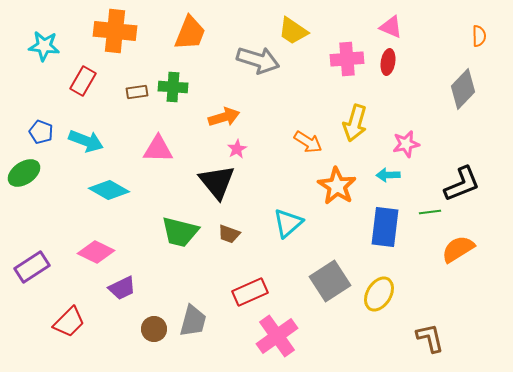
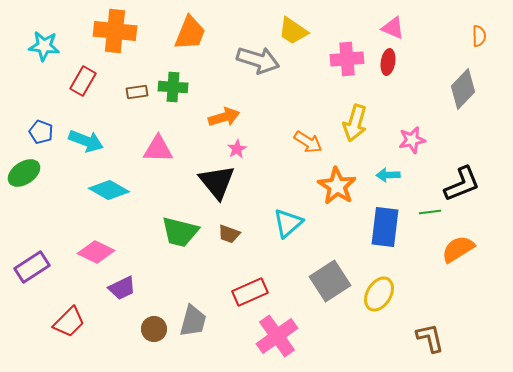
pink triangle at (391, 27): moved 2 px right, 1 px down
pink star at (406, 144): moved 6 px right, 4 px up
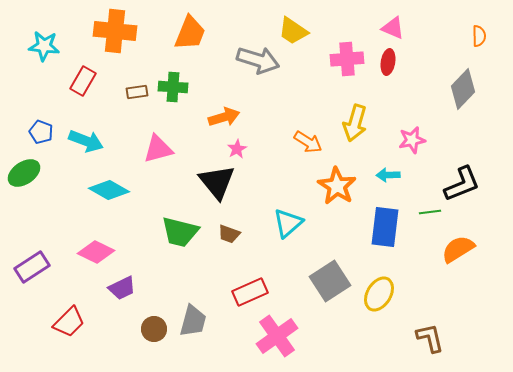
pink triangle at (158, 149): rotated 16 degrees counterclockwise
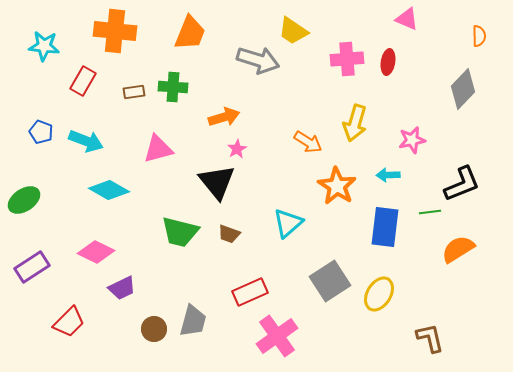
pink triangle at (393, 28): moved 14 px right, 9 px up
brown rectangle at (137, 92): moved 3 px left
green ellipse at (24, 173): moved 27 px down
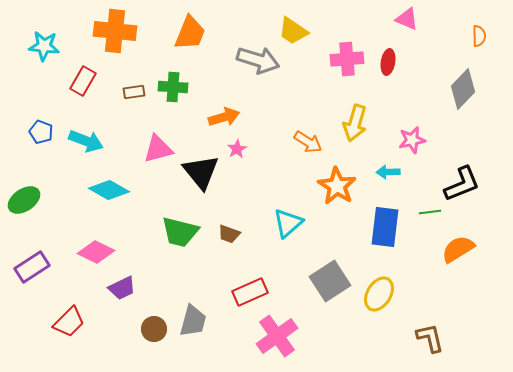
cyan arrow at (388, 175): moved 3 px up
black triangle at (217, 182): moved 16 px left, 10 px up
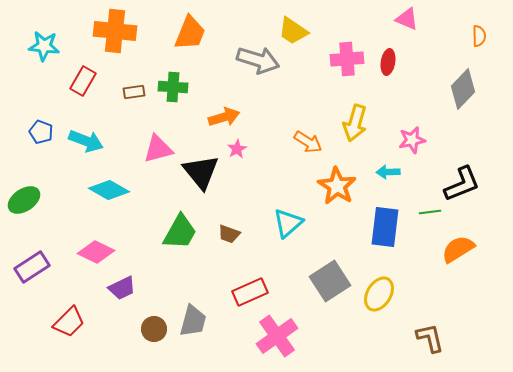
green trapezoid at (180, 232): rotated 75 degrees counterclockwise
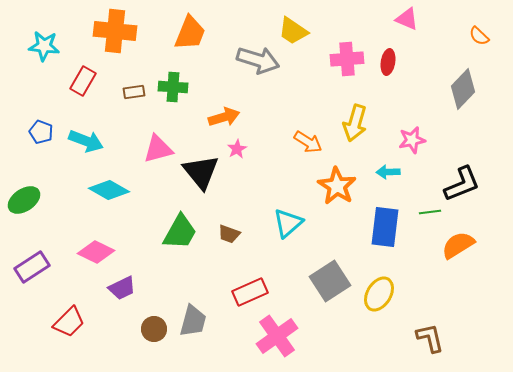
orange semicircle at (479, 36): rotated 135 degrees clockwise
orange semicircle at (458, 249): moved 4 px up
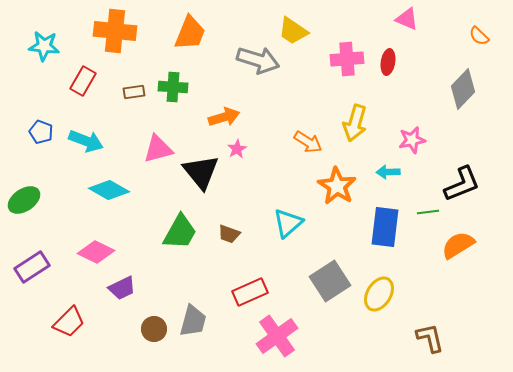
green line at (430, 212): moved 2 px left
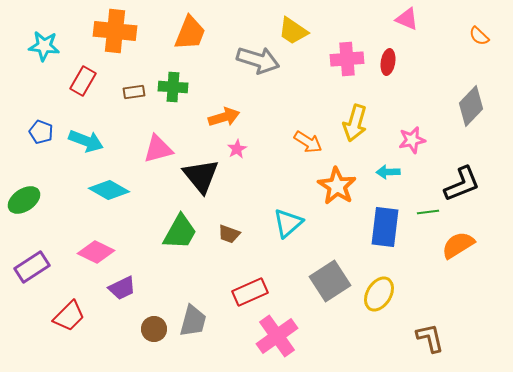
gray diamond at (463, 89): moved 8 px right, 17 px down
black triangle at (201, 172): moved 4 px down
red trapezoid at (69, 322): moved 6 px up
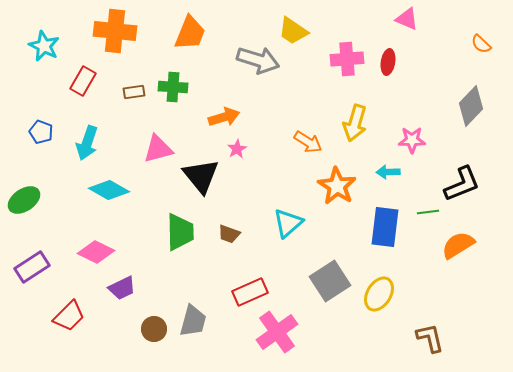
orange semicircle at (479, 36): moved 2 px right, 8 px down
cyan star at (44, 46): rotated 20 degrees clockwise
pink star at (412, 140): rotated 12 degrees clockwise
cyan arrow at (86, 141): moved 1 px right, 2 px down; rotated 88 degrees clockwise
green trapezoid at (180, 232): rotated 30 degrees counterclockwise
pink cross at (277, 336): moved 4 px up
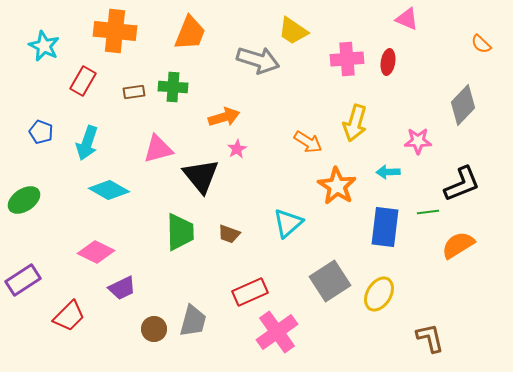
gray diamond at (471, 106): moved 8 px left, 1 px up
pink star at (412, 140): moved 6 px right, 1 px down
purple rectangle at (32, 267): moved 9 px left, 13 px down
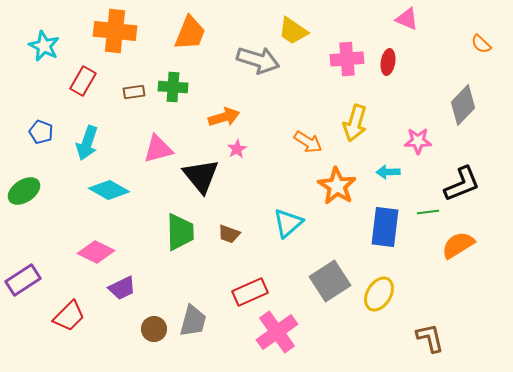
green ellipse at (24, 200): moved 9 px up
